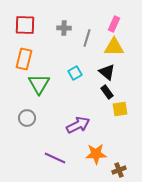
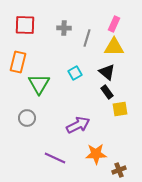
orange rectangle: moved 6 px left, 3 px down
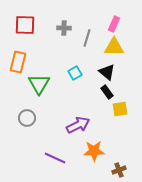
orange star: moved 2 px left, 3 px up
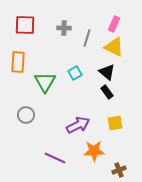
yellow triangle: rotated 25 degrees clockwise
orange rectangle: rotated 10 degrees counterclockwise
green triangle: moved 6 px right, 2 px up
yellow square: moved 5 px left, 14 px down
gray circle: moved 1 px left, 3 px up
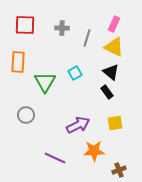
gray cross: moved 2 px left
black triangle: moved 4 px right
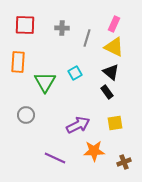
brown cross: moved 5 px right, 8 px up
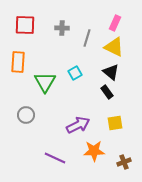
pink rectangle: moved 1 px right, 1 px up
